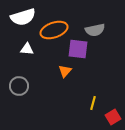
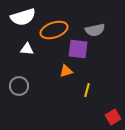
orange triangle: moved 1 px right; rotated 32 degrees clockwise
yellow line: moved 6 px left, 13 px up
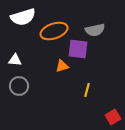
orange ellipse: moved 1 px down
white triangle: moved 12 px left, 11 px down
orange triangle: moved 4 px left, 5 px up
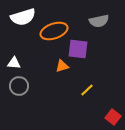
gray semicircle: moved 4 px right, 9 px up
white triangle: moved 1 px left, 3 px down
yellow line: rotated 32 degrees clockwise
red square: rotated 21 degrees counterclockwise
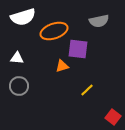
white triangle: moved 3 px right, 5 px up
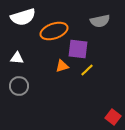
gray semicircle: moved 1 px right
yellow line: moved 20 px up
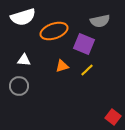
purple square: moved 6 px right, 5 px up; rotated 15 degrees clockwise
white triangle: moved 7 px right, 2 px down
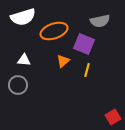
orange triangle: moved 1 px right, 5 px up; rotated 24 degrees counterclockwise
yellow line: rotated 32 degrees counterclockwise
gray circle: moved 1 px left, 1 px up
red square: rotated 21 degrees clockwise
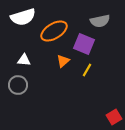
orange ellipse: rotated 12 degrees counterclockwise
yellow line: rotated 16 degrees clockwise
red square: moved 1 px right
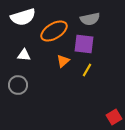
gray semicircle: moved 10 px left, 2 px up
purple square: rotated 15 degrees counterclockwise
white triangle: moved 5 px up
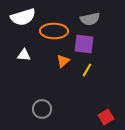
orange ellipse: rotated 32 degrees clockwise
gray circle: moved 24 px right, 24 px down
red square: moved 8 px left
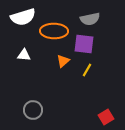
gray circle: moved 9 px left, 1 px down
